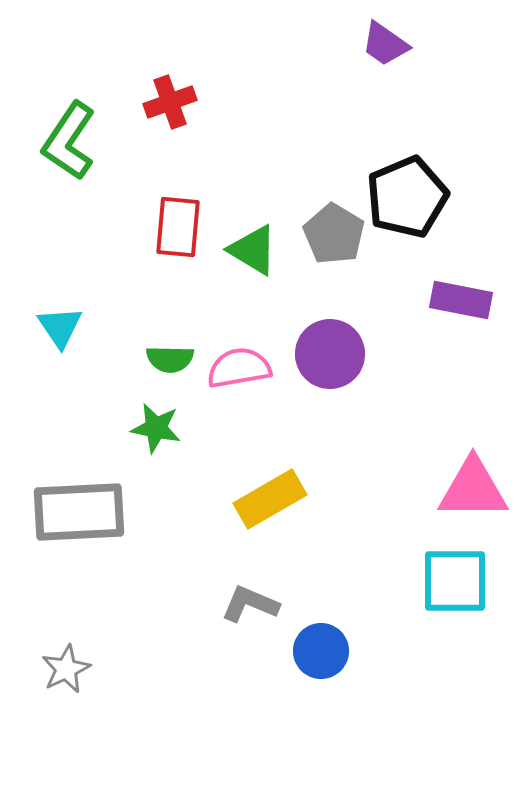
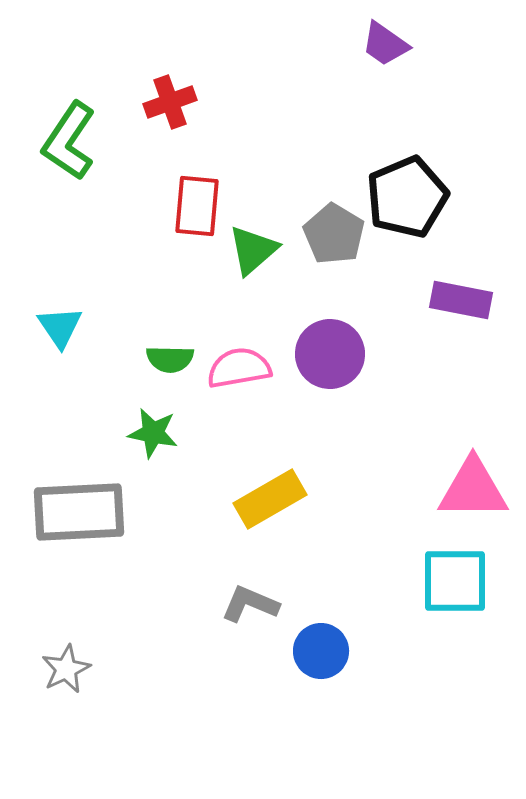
red rectangle: moved 19 px right, 21 px up
green triangle: rotated 48 degrees clockwise
green star: moved 3 px left, 5 px down
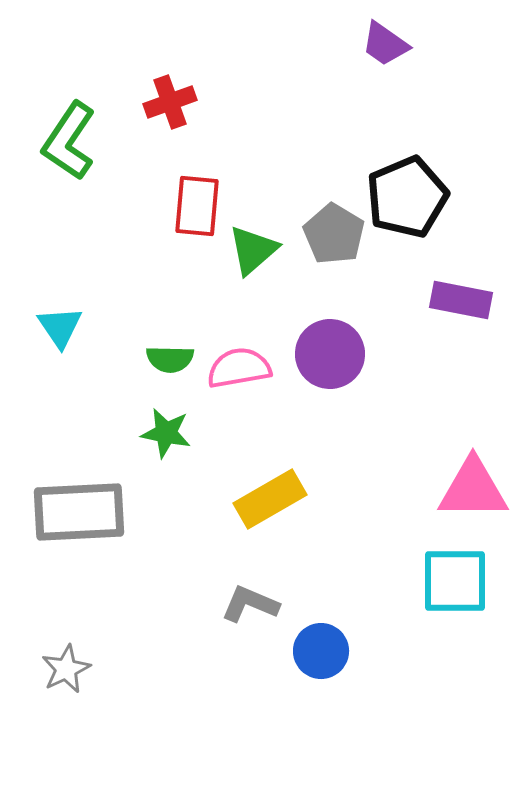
green star: moved 13 px right
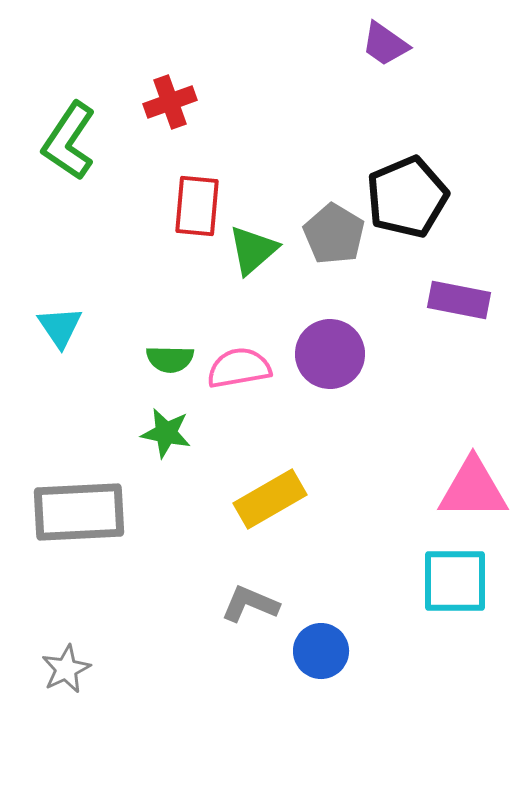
purple rectangle: moved 2 px left
